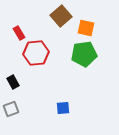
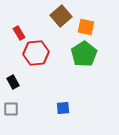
orange square: moved 1 px up
green pentagon: rotated 25 degrees counterclockwise
gray square: rotated 21 degrees clockwise
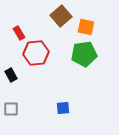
green pentagon: rotated 25 degrees clockwise
black rectangle: moved 2 px left, 7 px up
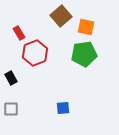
red hexagon: moved 1 px left; rotated 15 degrees counterclockwise
black rectangle: moved 3 px down
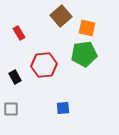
orange square: moved 1 px right, 1 px down
red hexagon: moved 9 px right, 12 px down; rotated 15 degrees clockwise
black rectangle: moved 4 px right, 1 px up
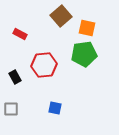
red rectangle: moved 1 px right, 1 px down; rotated 32 degrees counterclockwise
blue square: moved 8 px left; rotated 16 degrees clockwise
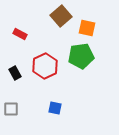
green pentagon: moved 3 px left, 2 px down
red hexagon: moved 1 px right, 1 px down; rotated 20 degrees counterclockwise
black rectangle: moved 4 px up
